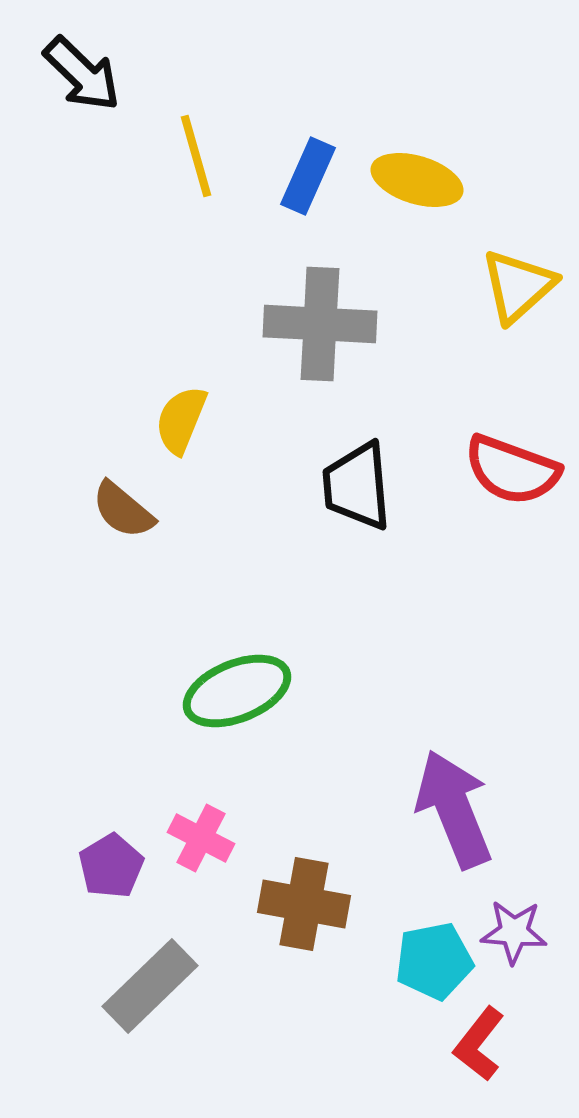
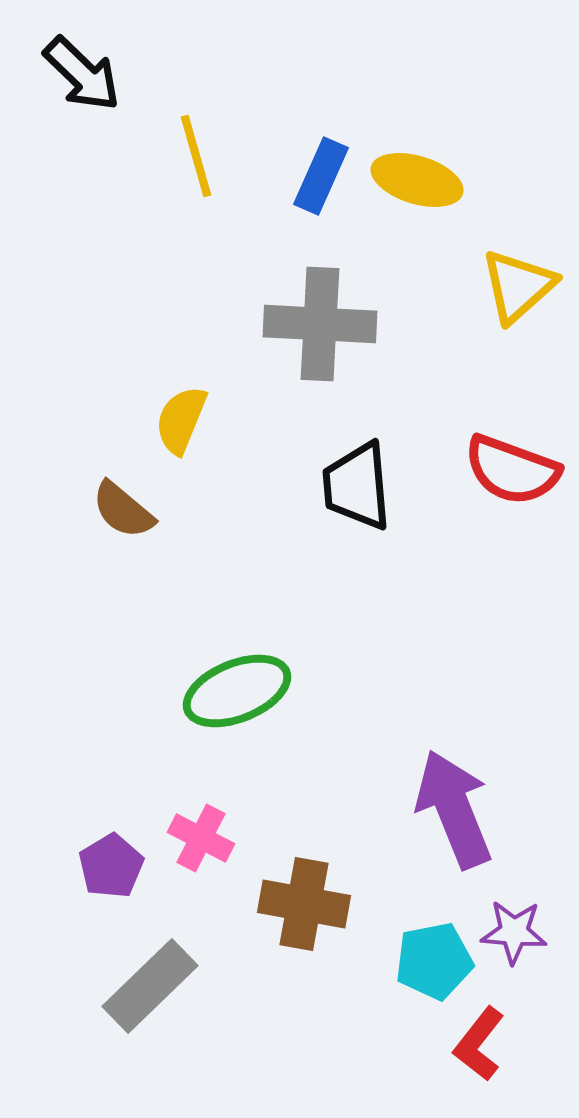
blue rectangle: moved 13 px right
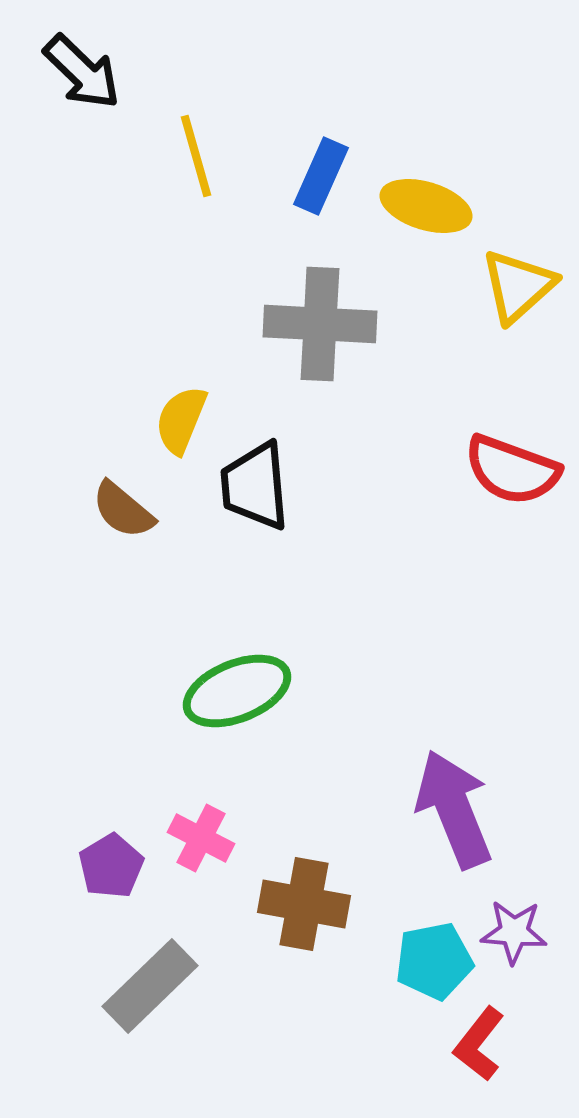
black arrow: moved 2 px up
yellow ellipse: moved 9 px right, 26 px down
black trapezoid: moved 102 px left
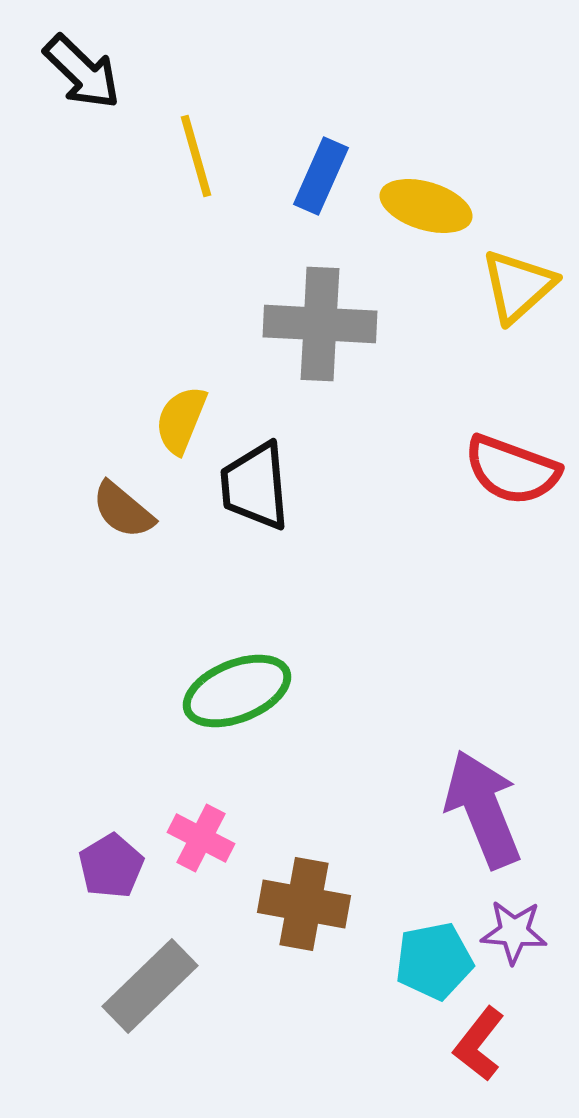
purple arrow: moved 29 px right
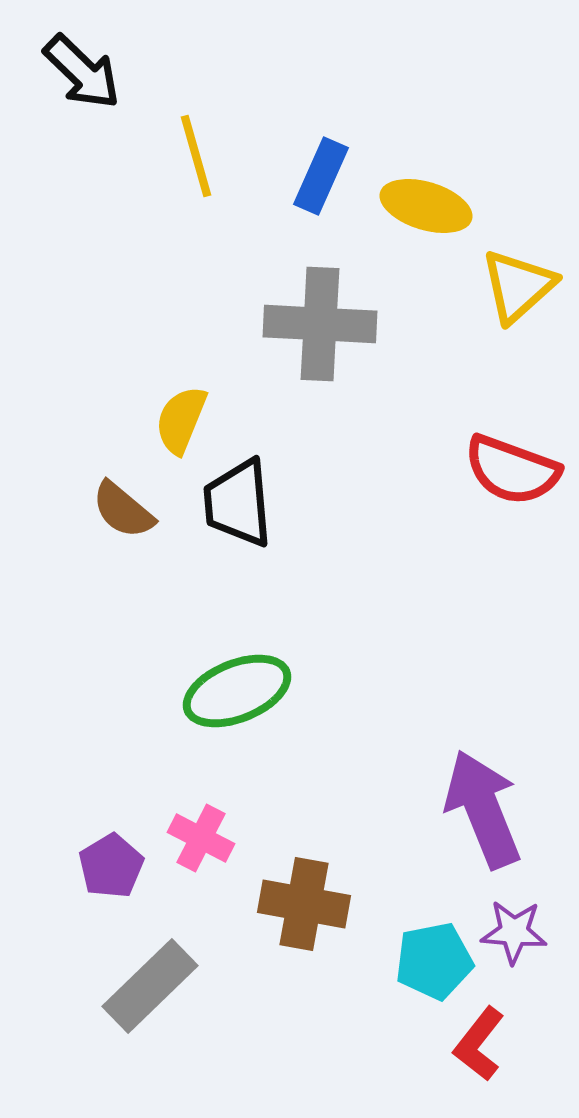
black trapezoid: moved 17 px left, 17 px down
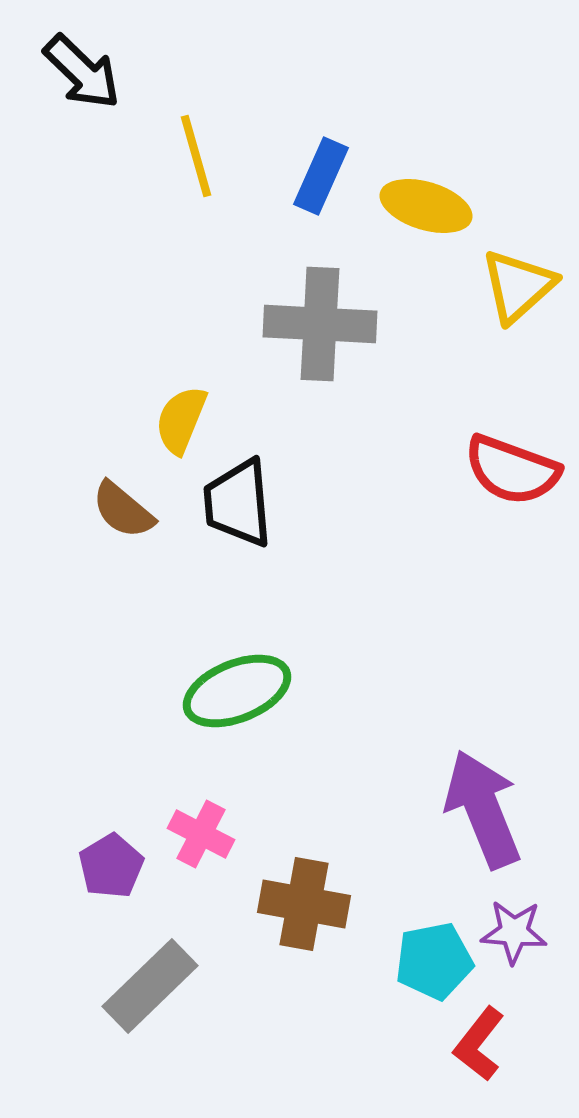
pink cross: moved 4 px up
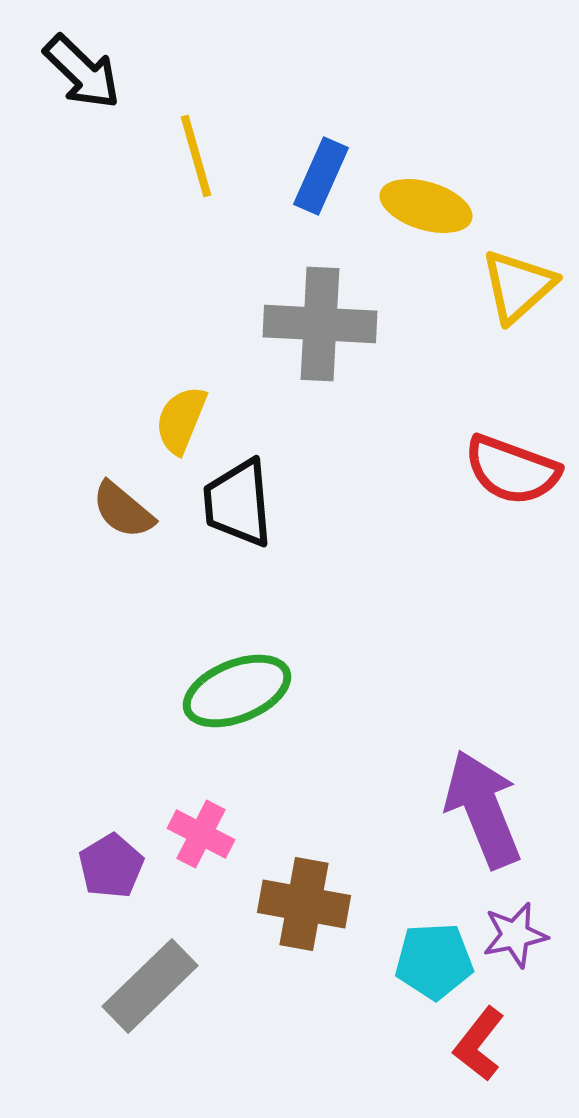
purple star: moved 1 px right, 3 px down; rotated 16 degrees counterclockwise
cyan pentagon: rotated 8 degrees clockwise
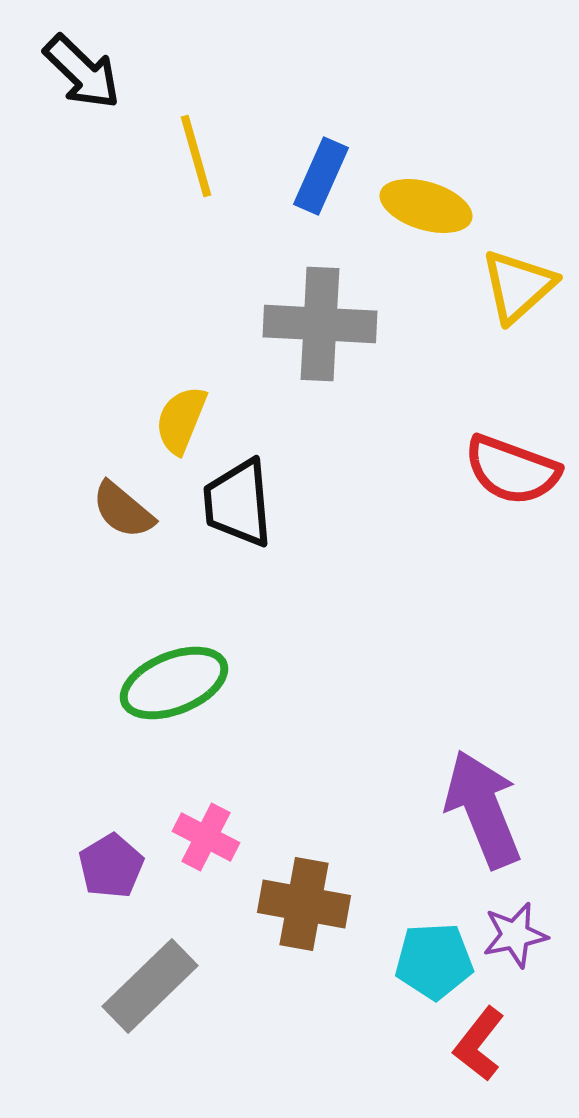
green ellipse: moved 63 px left, 8 px up
pink cross: moved 5 px right, 3 px down
